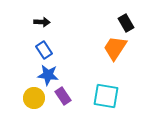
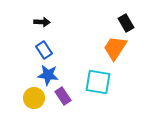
cyan square: moved 8 px left, 14 px up
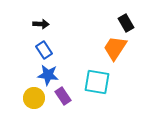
black arrow: moved 1 px left, 2 px down
cyan square: moved 1 px left
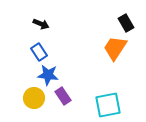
black arrow: rotated 21 degrees clockwise
blue rectangle: moved 5 px left, 2 px down
cyan square: moved 11 px right, 23 px down; rotated 20 degrees counterclockwise
